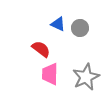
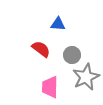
blue triangle: rotated 21 degrees counterclockwise
gray circle: moved 8 px left, 27 px down
pink trapezoid: moved 13 px down
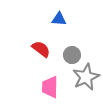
blue triangle: moved 1 px right, 5 px up
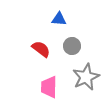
gray circle: moved 9 px up
pink trapezoid: moved 1 px left
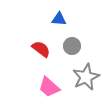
pink trapezoid: rotated 50 degrees counterclockwise
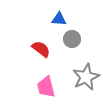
gray circle: moved 7 px up
pink trapezoid: moved 3 px left; rotated 35 degrees clockwise
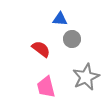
blue triangle: moved 1 px right
